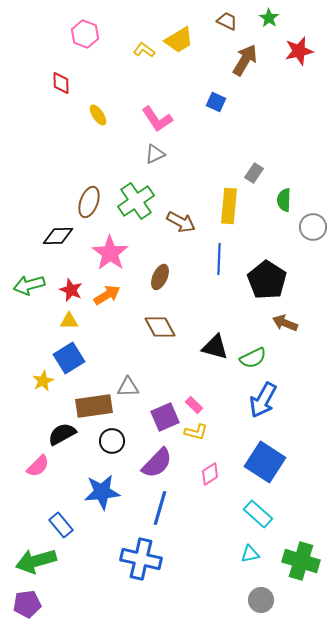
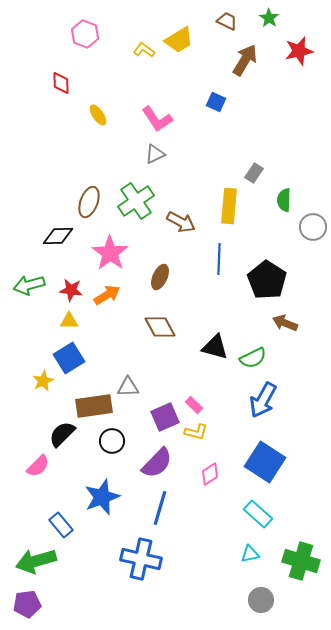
red star at (71, 290): rotated 15 degrees counterclockwise
black semicircle at (62, 434): rotated 16 degrees counterclockwise
blue star at (102, 492): moved 5 px down; rotated 15 degrees counterclockwise
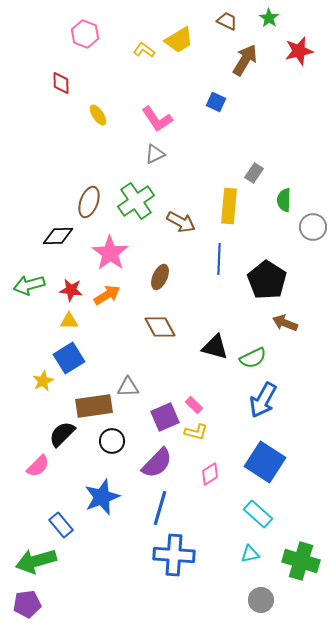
blue cross at (141, 559): moved 33 px right, 4 px up; rotated 9 degrees counterclockwise
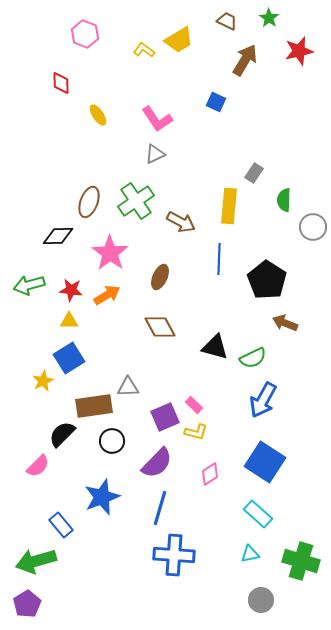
purple pentagon at (27, 604): rotated 24 degrees counterclockwise
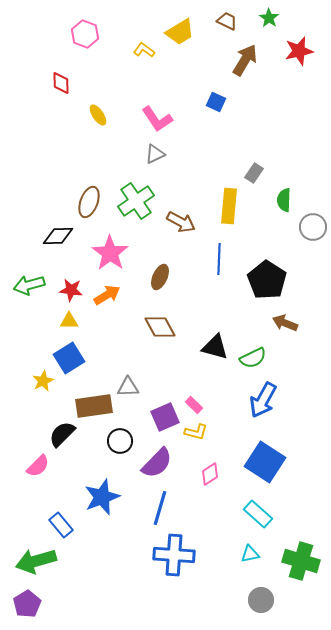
yellow trapezoid at (179, 40): moved 1 px right, 8 px up
black circle at (112, 441): moved 8 px right
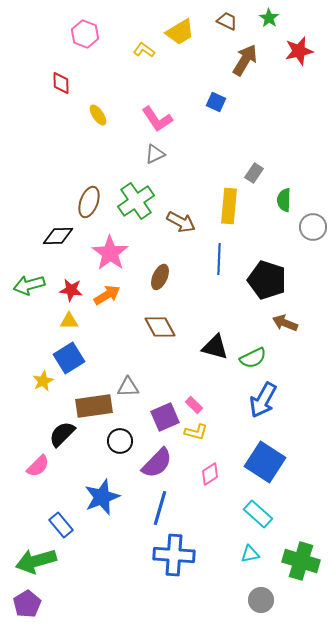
black pentagon at (267, 280): rotated 15 degrees counterclockwise
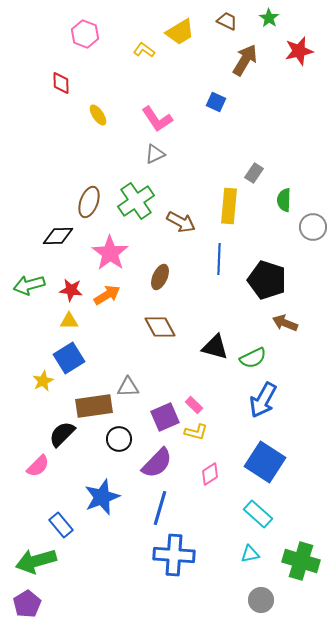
black circle at (120, 441): moved 1 px left, 2 px up
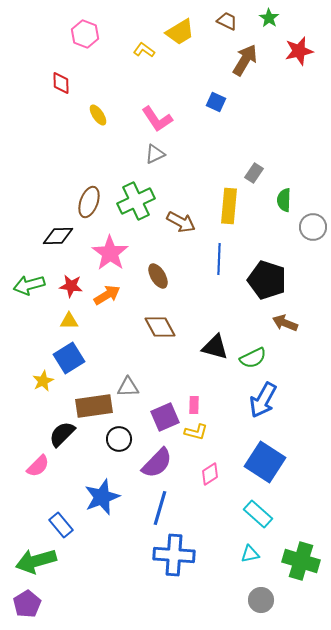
green cross at (136, 201): rotated 9 degrees clockwise
brown ellipse at (160, 277): moved 2 px left, 1 px up; rotated 55 degrees counterclockwise
red star at (71, 290): moved 4 px up
pink rectangle at (194, 405): rotated 48 degrees clockwise
